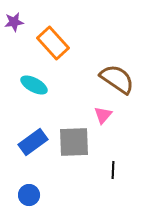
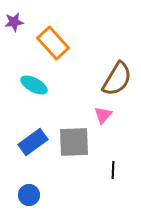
brown semicircle: rotated 87 degrees clockwise
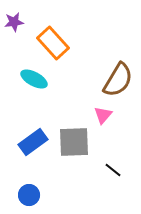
brown semicircle: moved 1 px right, 1 px down
cyan ellipse: moved 6 px up
black line: rotated 54 degrees counterclockwise
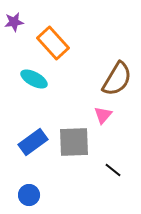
brown semicircle: moved 1 px left, 1 px up
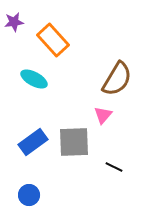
orange rectangle: moved 3 px up
black line: moved 1 px right, 3 px up; rotated 12 degrees counterclockwise
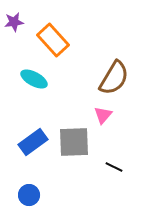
brown semicircle: moved 3 px left, 1 px up
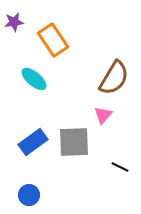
orange rectangle: rotated 8 degrees clockwise
cyan ellipse: rotated 12 degrees clockwise
black line: moved 6 px right
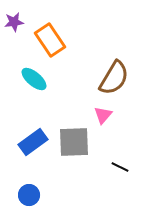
orange rectangle: moved 3 px left
